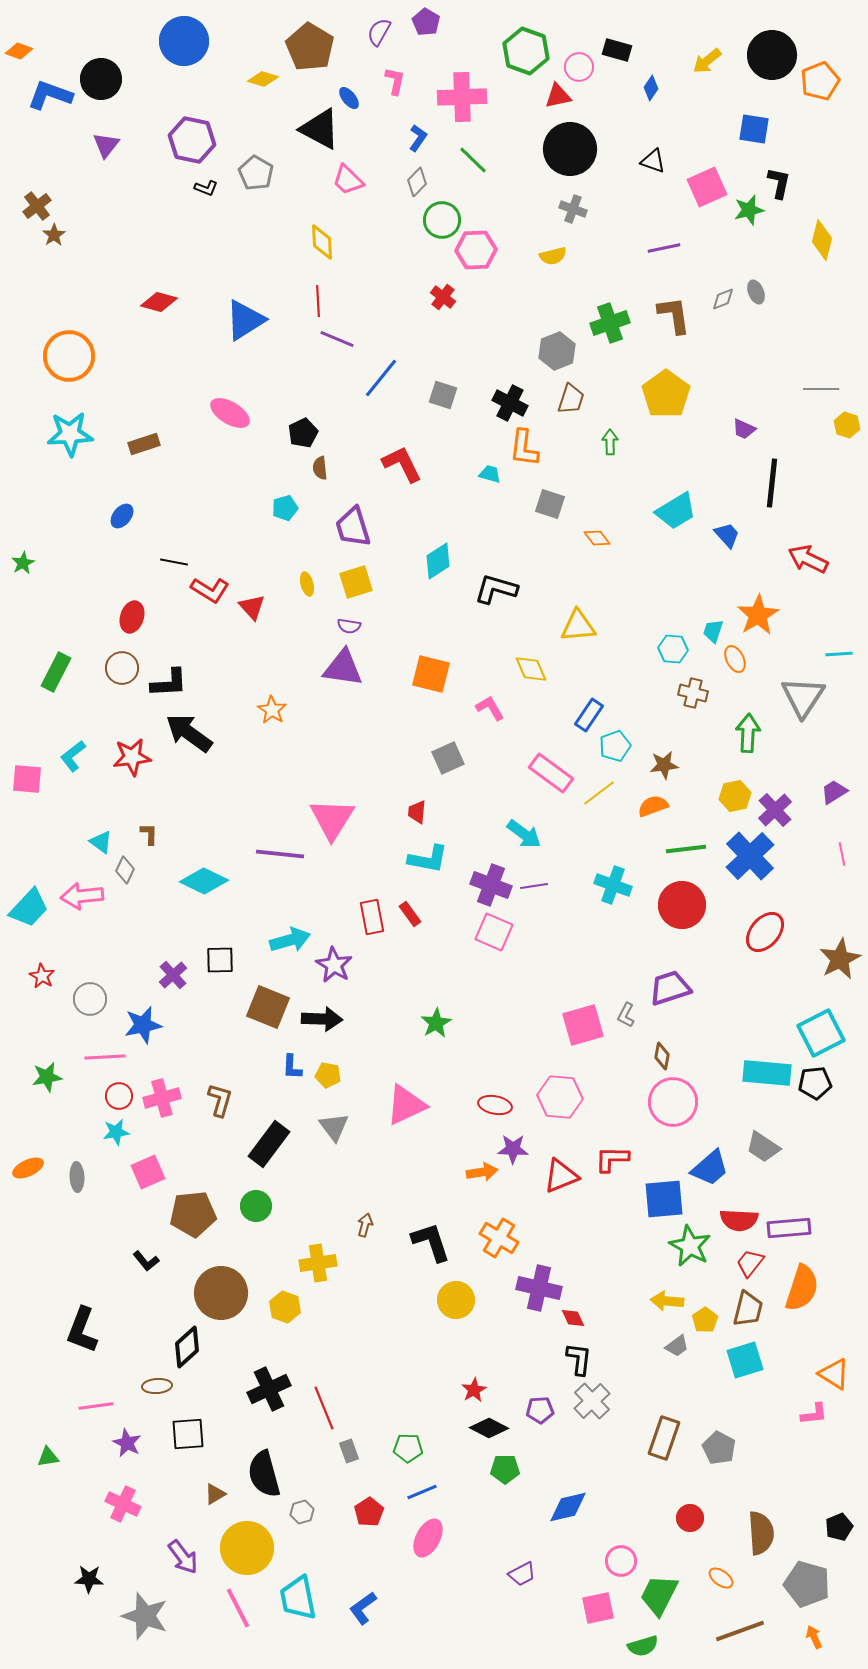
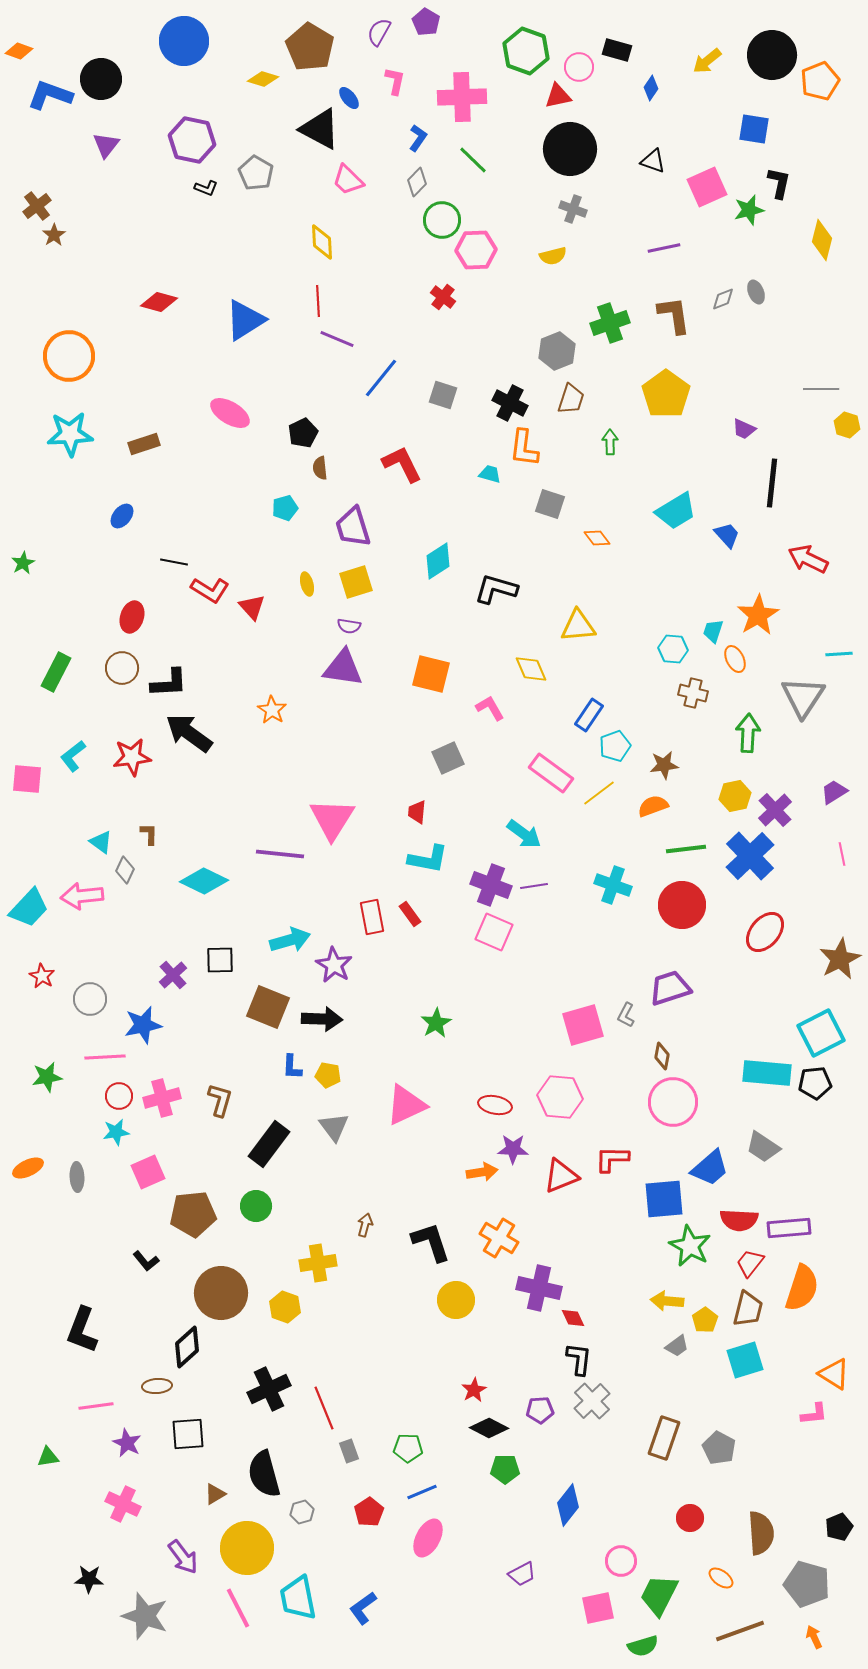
blue diamond at (568, 1507): moved 2 px up; rotated 39 degrees counterclockwise
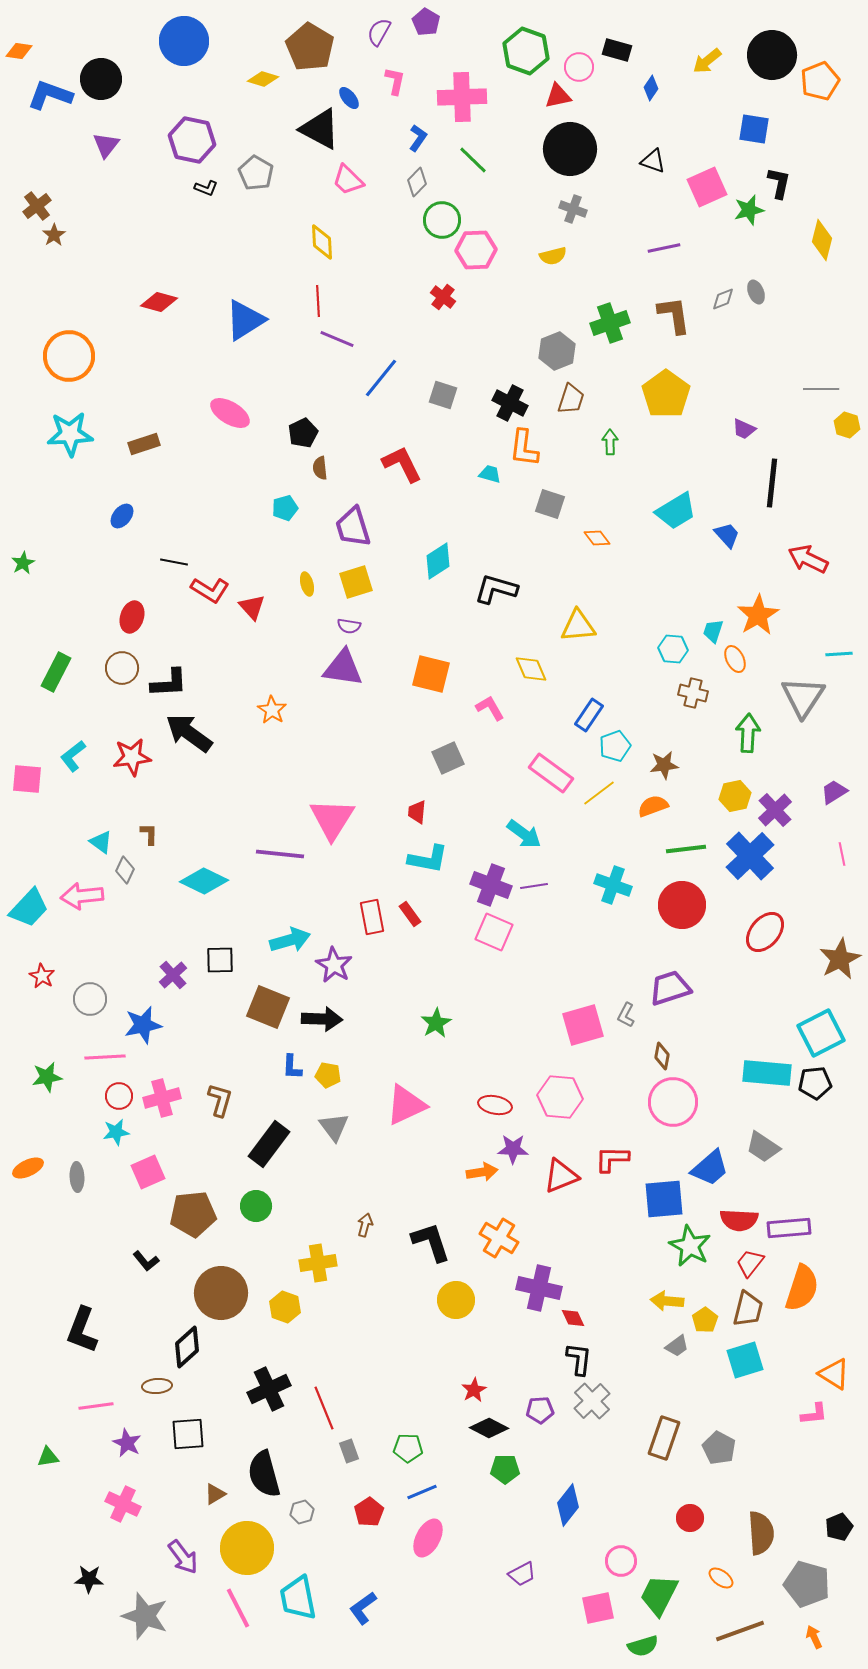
orange diamond at (19, 51): rotated 12 degrees counterclockwise
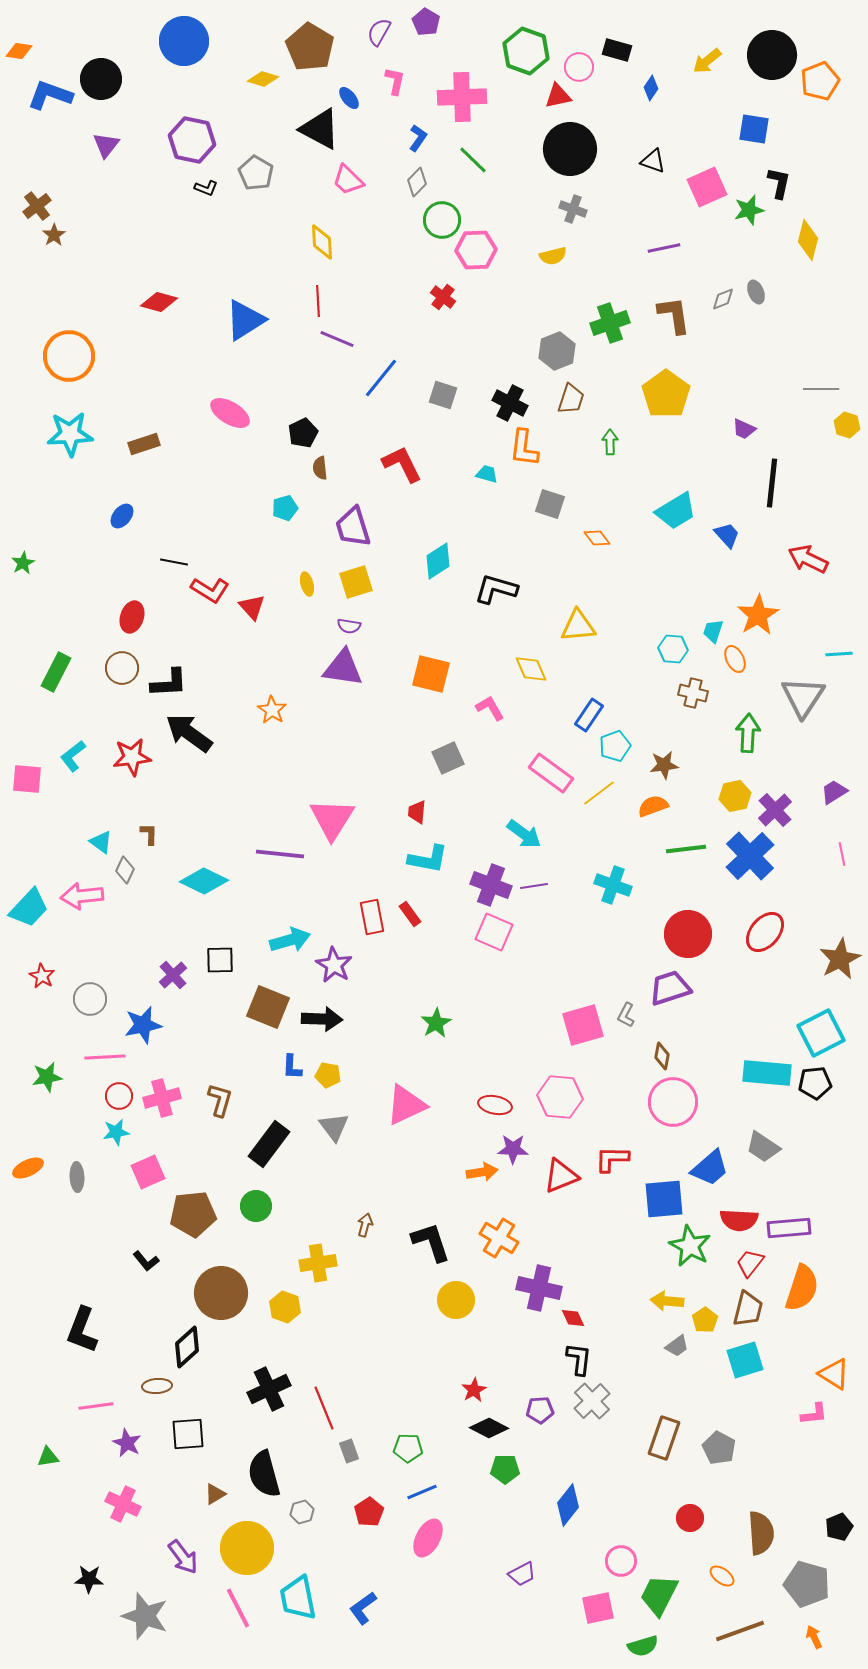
yellow diamond at (822, 240): moved 14 px left
cyan trapezoid at (490, 474): moved 3 px left
red circle at (682, 905): moved 6 px right, 29 px down
orange ellipse at (721, 1578): moved 1 px right, 2 px up
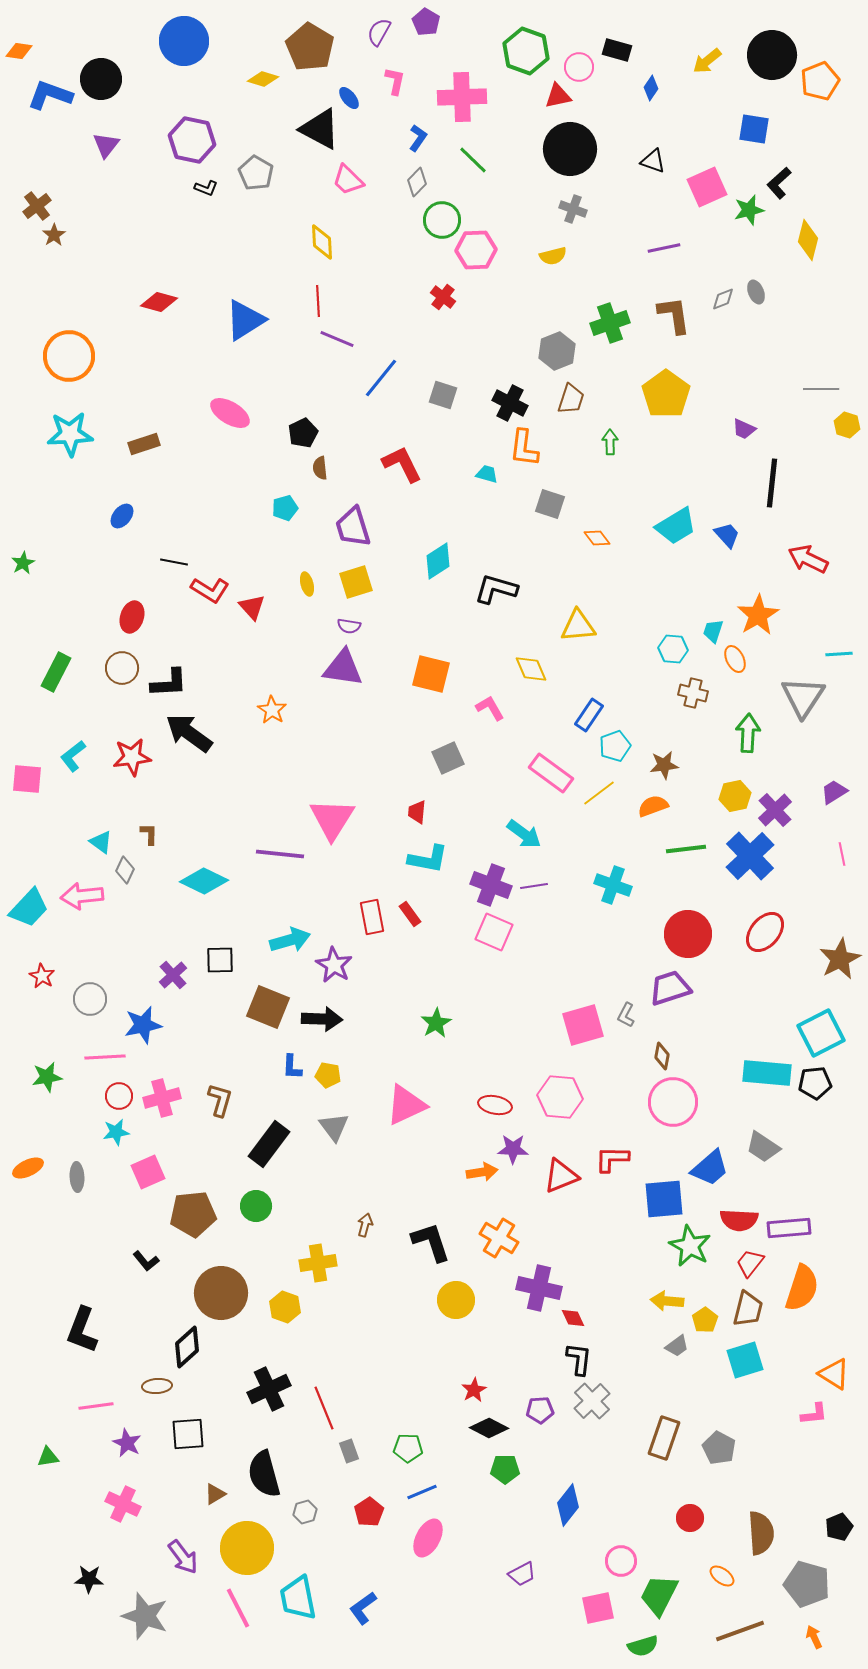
black L-shape at (779, 183): rotated 144 degrees counterclockwise
cyan trapezoid at (676, 511): moved 15 px down
gray hexagon at (302, 1512): moved 3 px right
